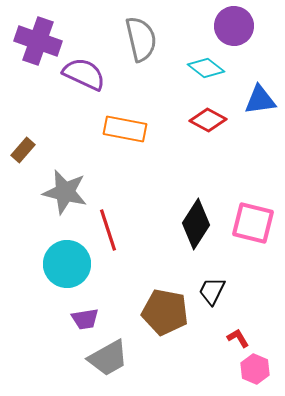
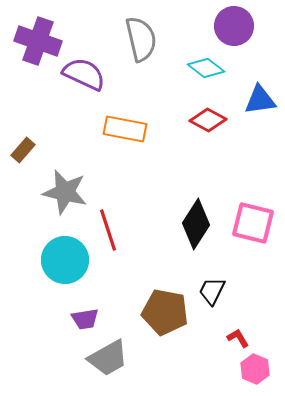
cyan circle: moved 2 px left, 4 px up
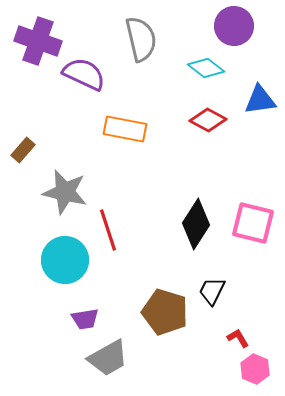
brown pentagon: rotated 6 degrees clockwise
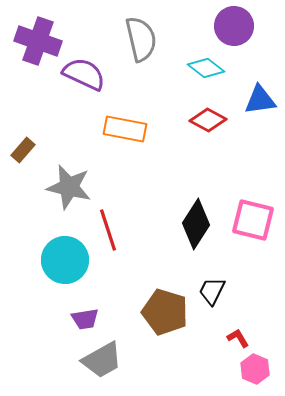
gray star: moved 4 px right, 5 px up
pink square: moved 3 px up
gray trapezoid: moved 6 px left, 2 px down
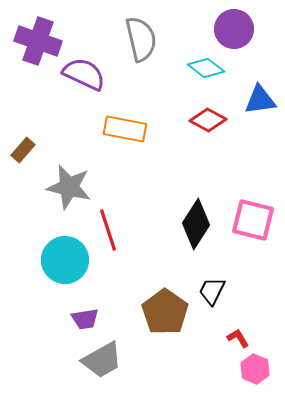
purple circle: moved 3 px down
brown pentagon: rotated 18 degrees clockwise
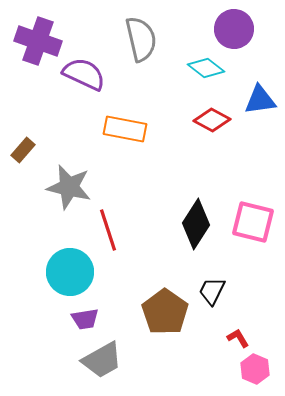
red diamond: moved 4 px right
pink square: moved 2 px down
cyan circle: moved 5 px right, 12 px down
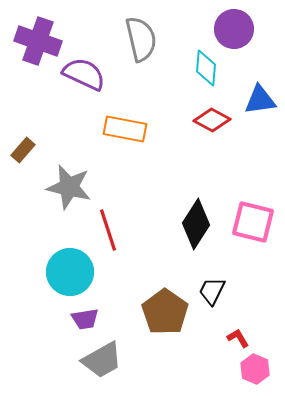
cyan diamond: rotated 57 degrees clockwise
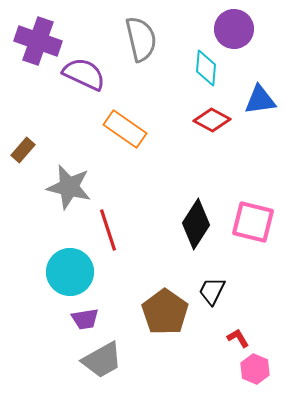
orange rectangle: rotated 24 degrees clockwise
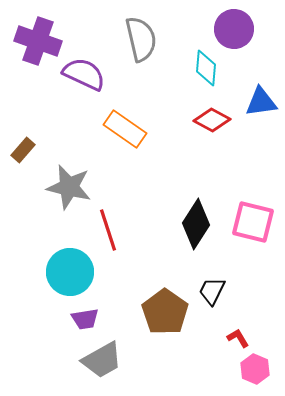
blue triangle: moved 1 px right, 2 px down
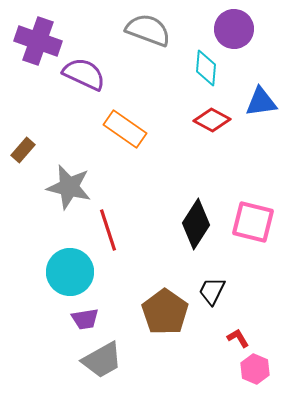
gray semicircle: moved 7 px right, 9 px up; rotated 57 degrees counterclockwise
